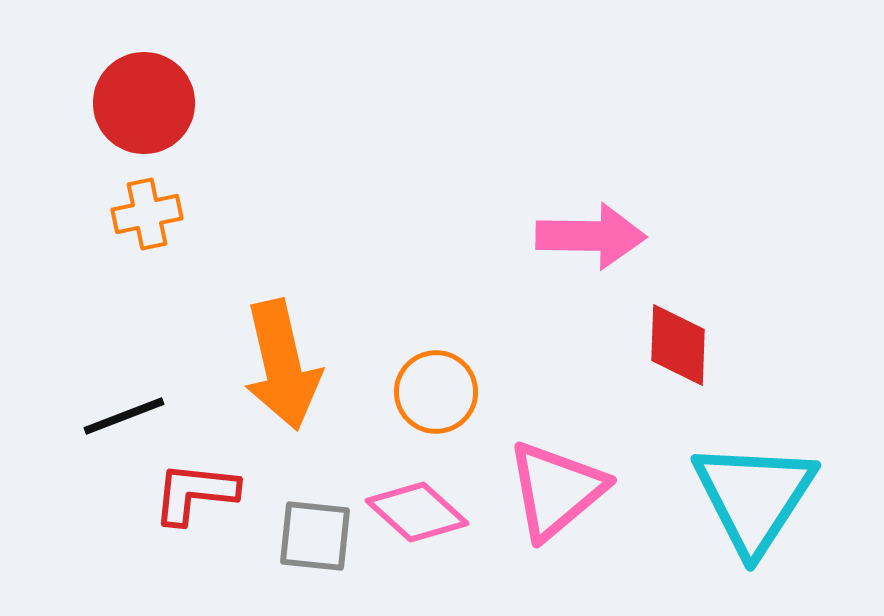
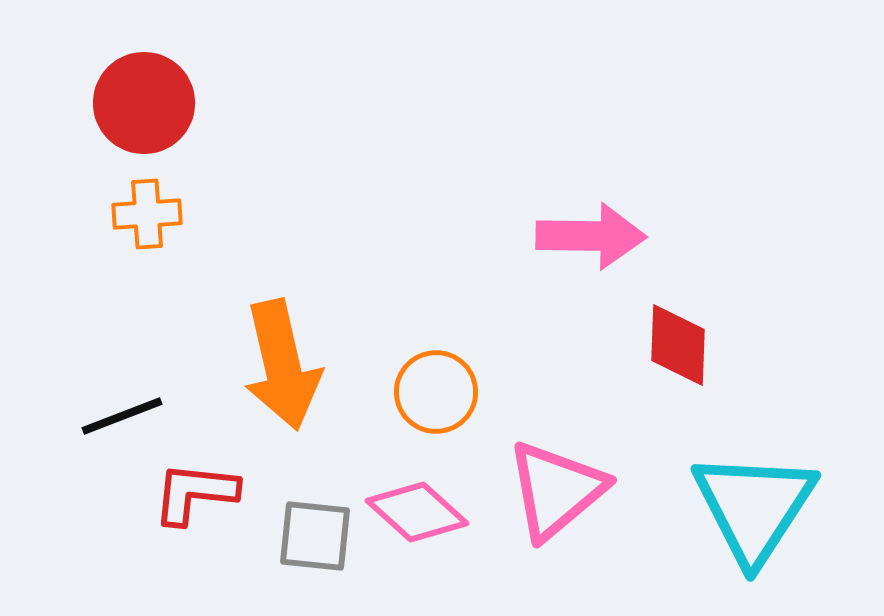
orange cross: rotated 8 degrees clockwise
black line: moved 2 px left
cyan triangle: moved 10 px down
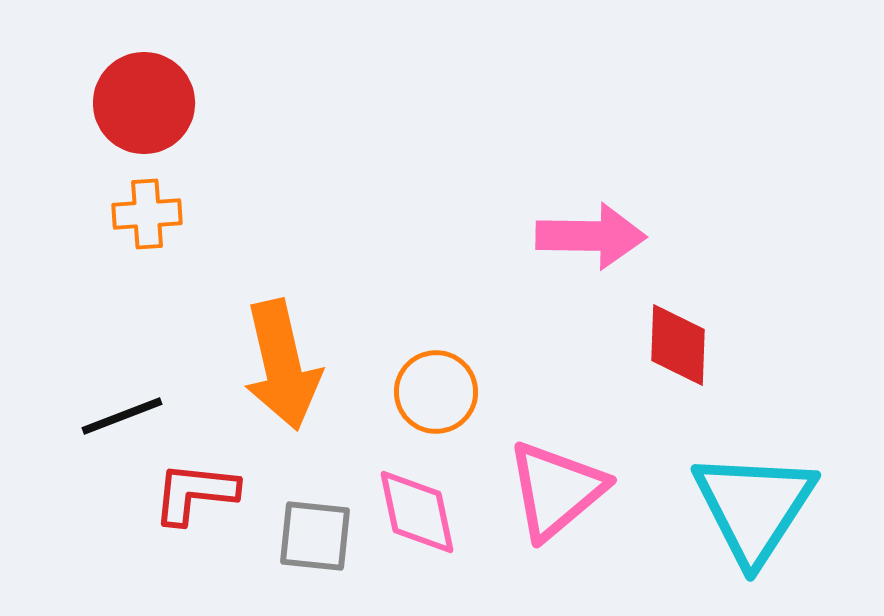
pink diamond: rotated 36 degrees clockwise
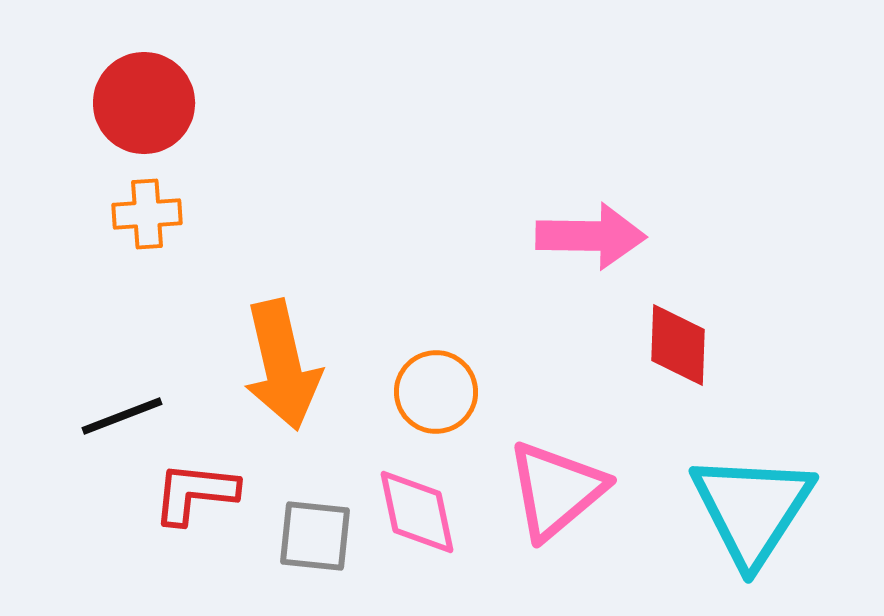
cyan triangle: moved 2 px left, 2 px down
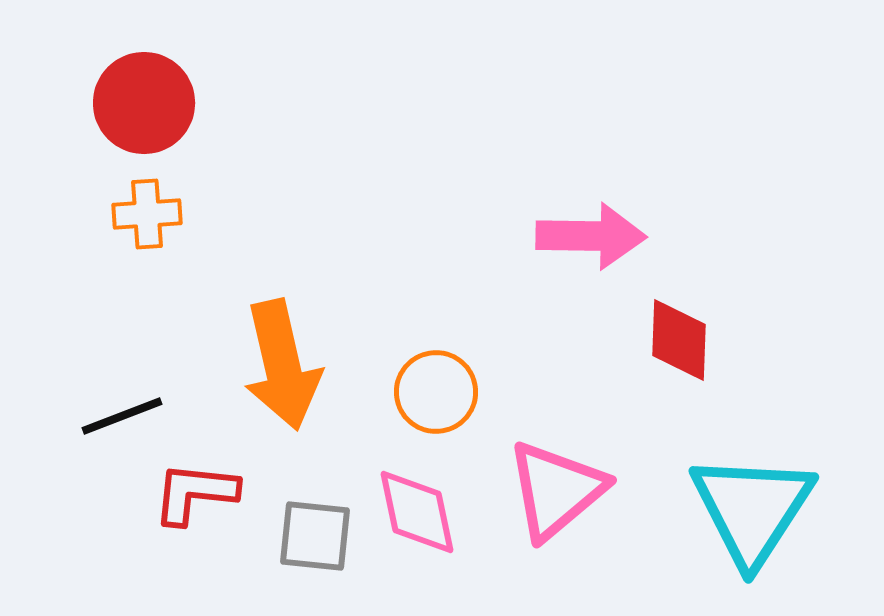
red diamond: moved 1 px right, 5 px up
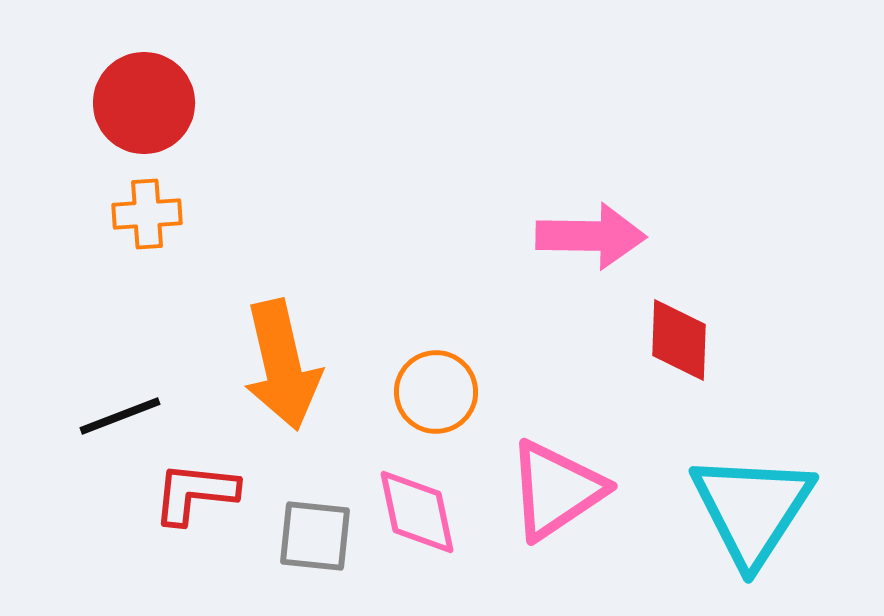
black line: moved 2 px left
pink triangle: rotated 6 degrees clockwise
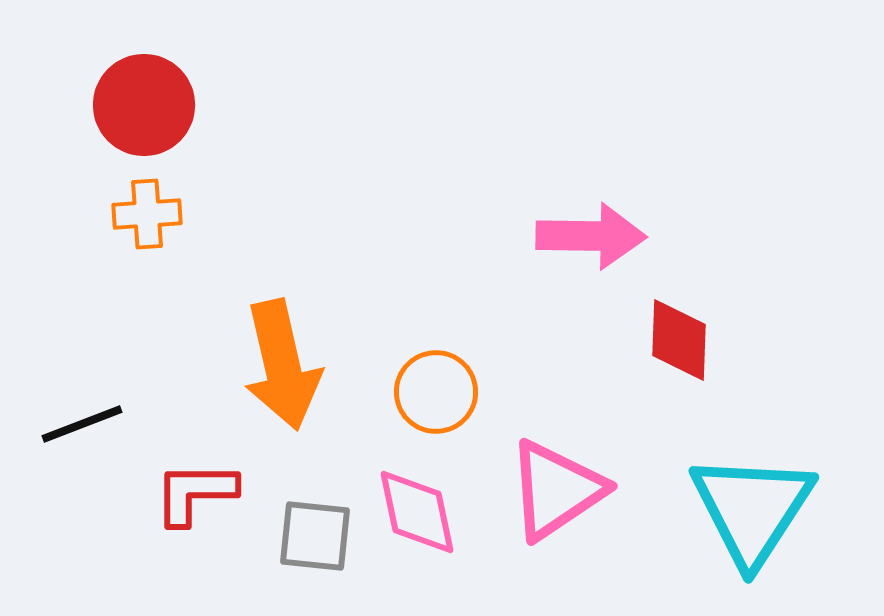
red circle: moved 2 px down
black line: moved 38 px left, 8 px down
red L-shape: rotated 6 degrees counterclockwise
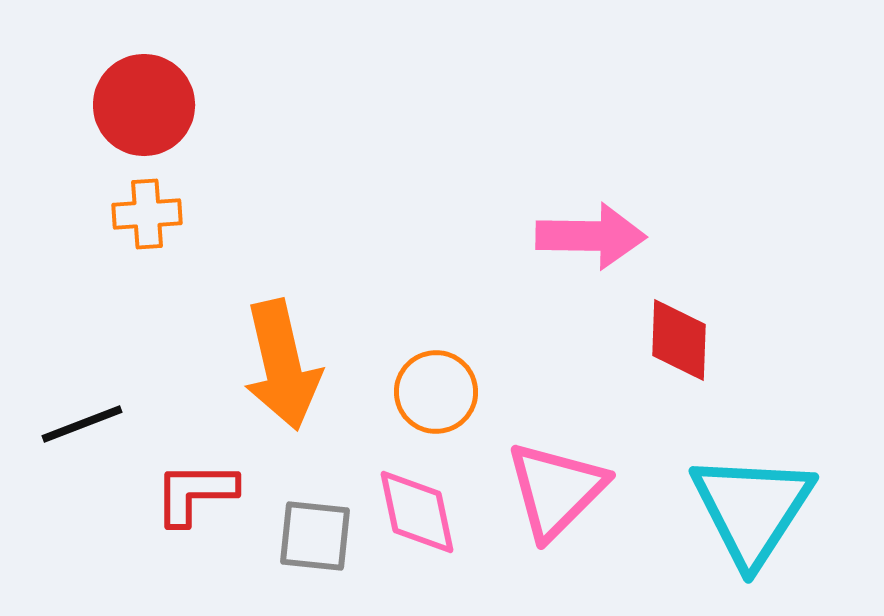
pink triangle: rotated 11 degrees counterclockwise
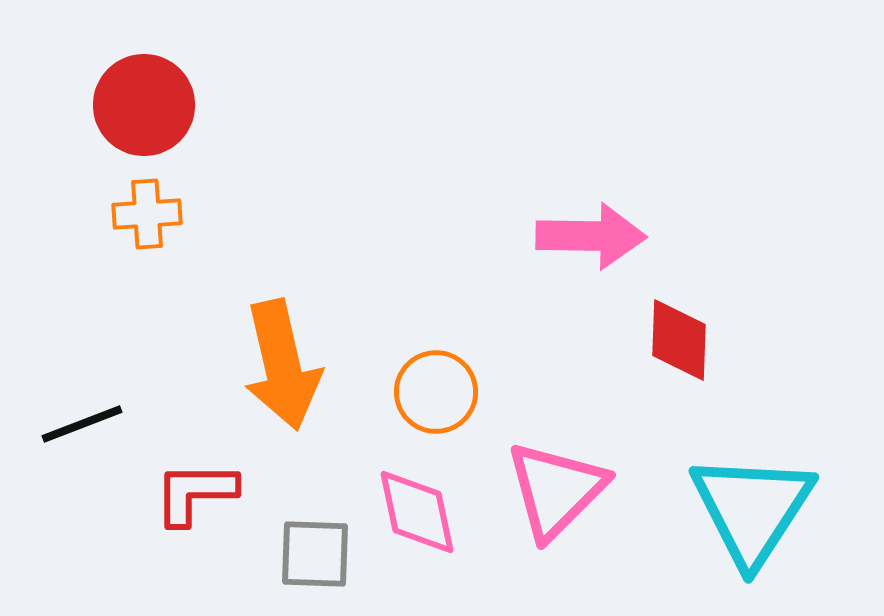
gray square: moved 18 px down; rotated 4 degrees counterclockwise
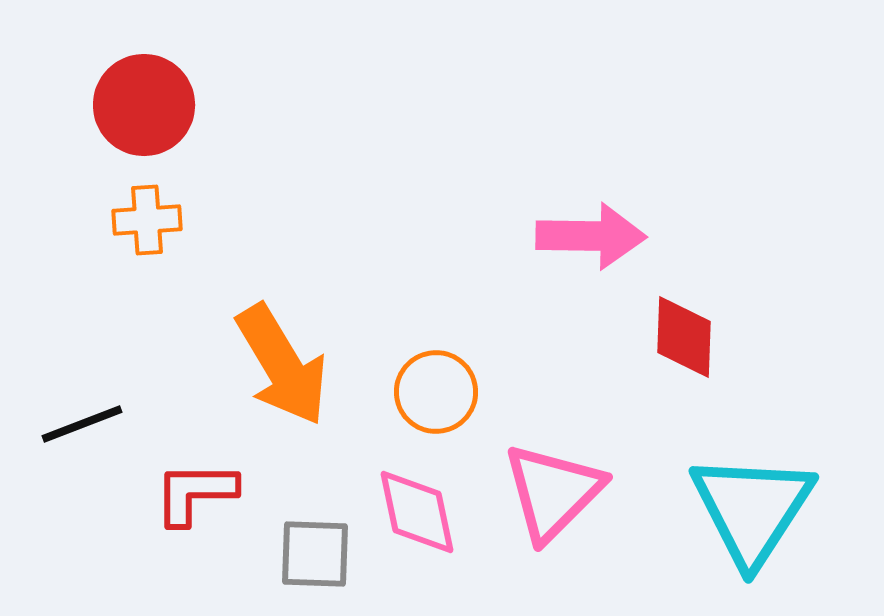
orange cross: moved 6 px down
red diamond: moved 5 px right, 3 px up
orange arrow: rotated 18 degrees counterclockwise
pink triangle: moved 3 px left, 2 px down
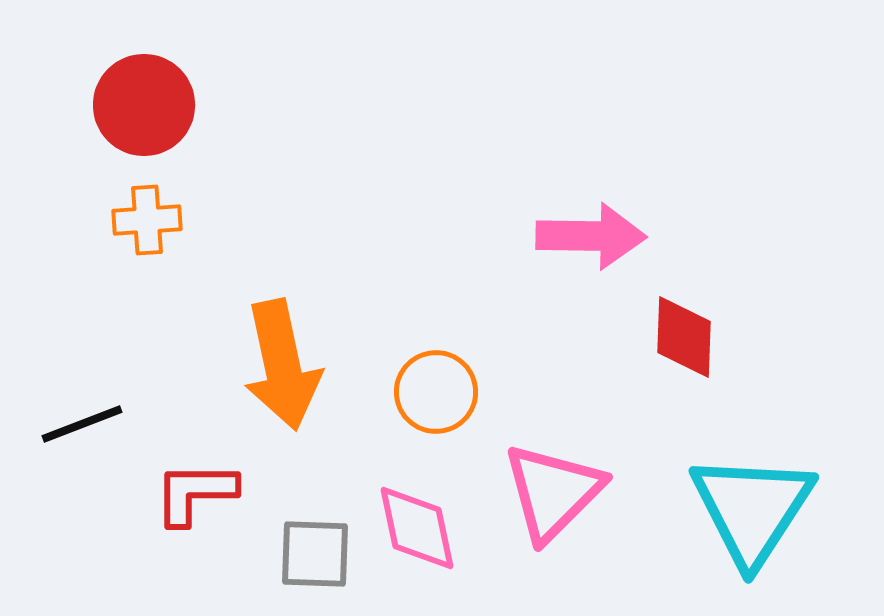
orange arrow: rotated 19 degrees clockwise
pink diamond: moved 16 px down
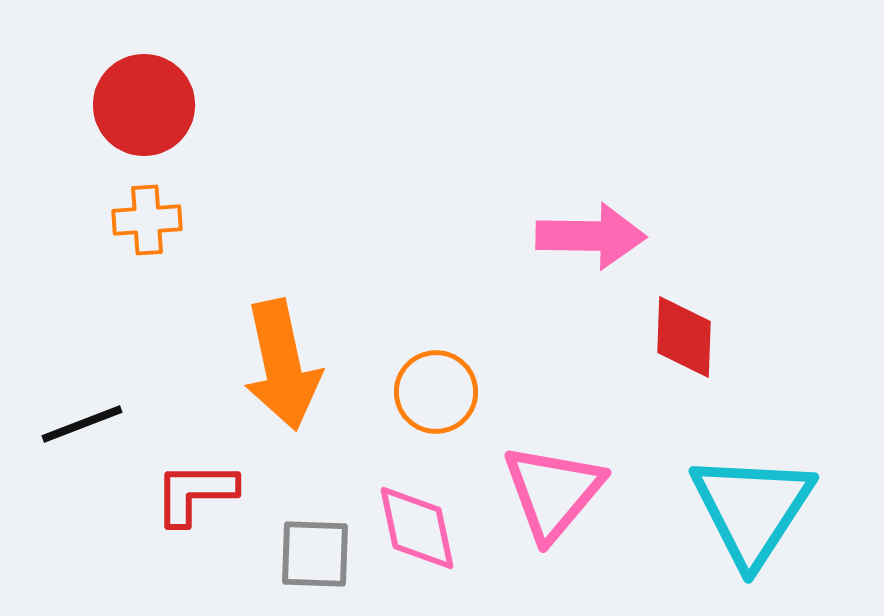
pink triangle: rotated 5 degrees counterclockwise
